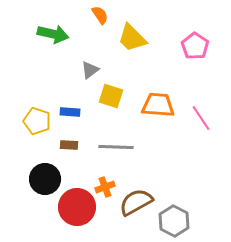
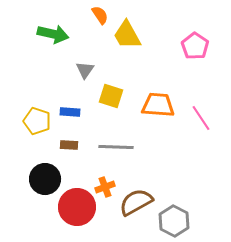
yellow trapezoid: moved 5 px left, 3 px up; rotated 16 degrees clockwise
gray triangle: moved 5 px left; rotated 18 degrees counterclockwise
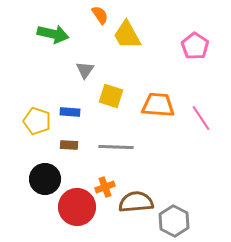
brown semicircle: rotated 24 degrees clockwise
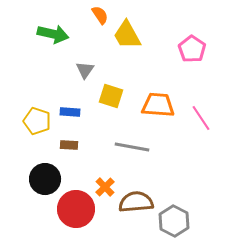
pink pentagon: moved 3 px left, 3 px down
gray line: moved 16 px right; rotated 8 degrees clockwise
orange cross: rotated 24 degrees counterclockwise
red circle: moved 1 px left, 2 px down
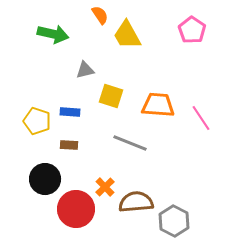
pink pentagon: moved 19 px up
gray triangle: rotated 42 degrees clockwise
gray line: moved 2 px left, 4 px up; rotated 12 degrees clockwise
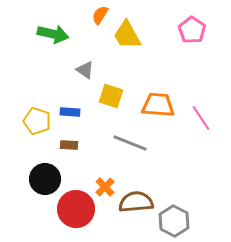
orange semicircle: rotated 114 degrees counterclockwise
gray triangle: rotated 48 degrees clockwise
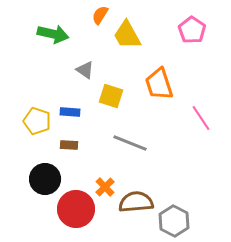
orange trapezoid: moved 1 px right, 21 px up; rotated 112 degrees counterclockwise
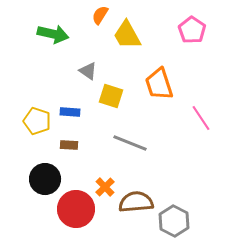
gray triangle: moved 3 px right, 1 px down
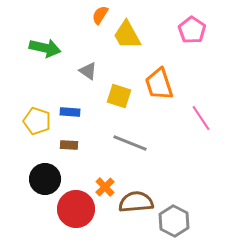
green arrow: moved 8 px left, 14 px down
yellow square: moved 8 px right
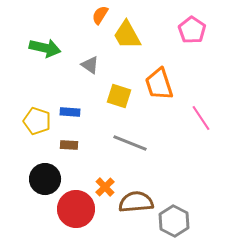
gray triangle: moved 2 px right, 6 px up
